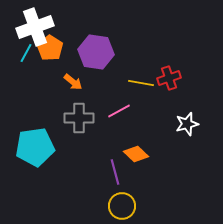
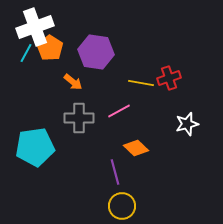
orange diamond: moved 6 px up
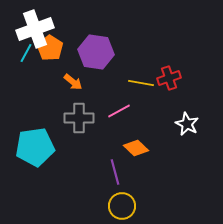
white cross: moved 2 px down
white star: rotated 30 degrees counterclockwise
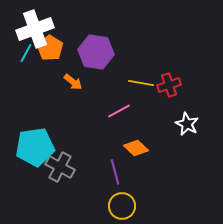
red cross: moved 7 px down
gray cross: moved 19 px left, 49 px down; rotated 28 degrees clockwise
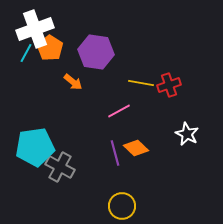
white star: moved 10 px down
purple line: moved 19 px up
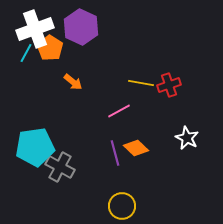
purple hexagon: moved 15 px left, 25 px up; rotated 16 degrees clockwise
white star: moved 4 px down
